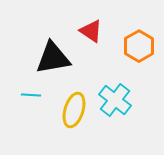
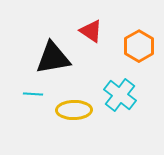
cyan line: moved 2 px right, 1 px up
cyan cross: moved 5 px right, 5 px up
yellow ellipse: rotated 72 degrees clockwise
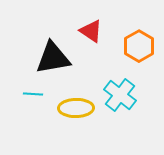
yellow ellipse: moved 2 px right, 2 px up
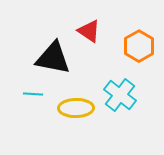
red triangle: moved 2 px left
black triangle: rotated 21 degrees clockwise
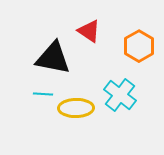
cyan line: moved 10 px right
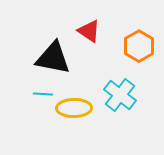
yellow ellipse: moved 2 px left
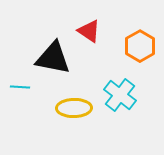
orange hexagon: moved 1 px right
cyan line: moved 23 px left, 7 px up
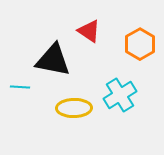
orange hexagon: moved 2 px up
black triangle: moved 2 px down
cyan cross: rotated 20 degrees clockwise
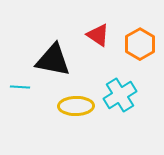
red triangle: moved 9 px right, 4 px down
yellow ellipse: moved 2 px right, 2 px up
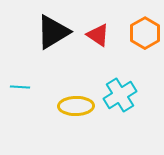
orange hexagon: moved 5 px right, 11 px up
black triangle: moved 28 px up; rotated 42 degrees counterclockwise
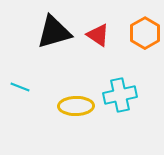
black triangle: moved 1 px right; rotated 15 degrees clockwise
cyan line: rotated 18 degrees clockwise
cyan cross: rotated 20 degrees clockwise
